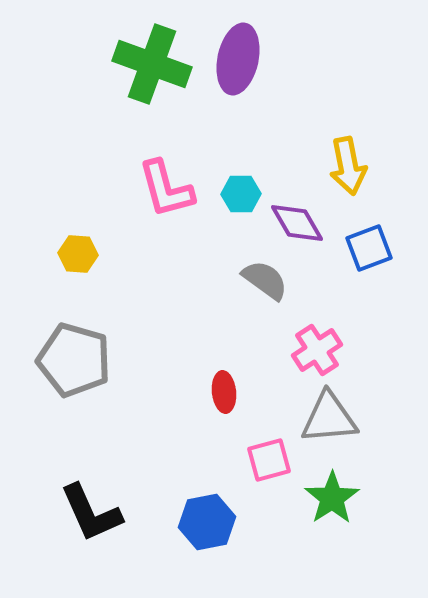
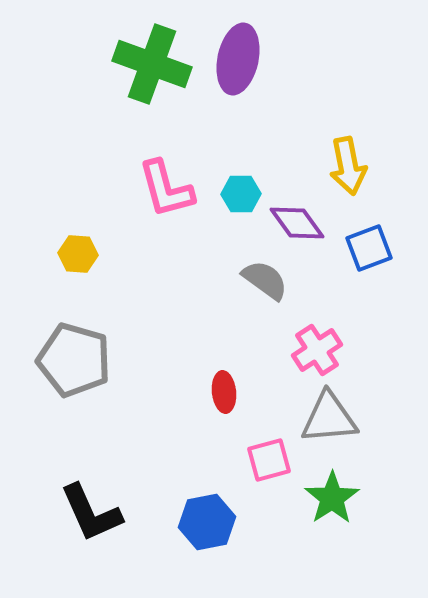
purple diamond: rotated 6 degrees counterclockwise
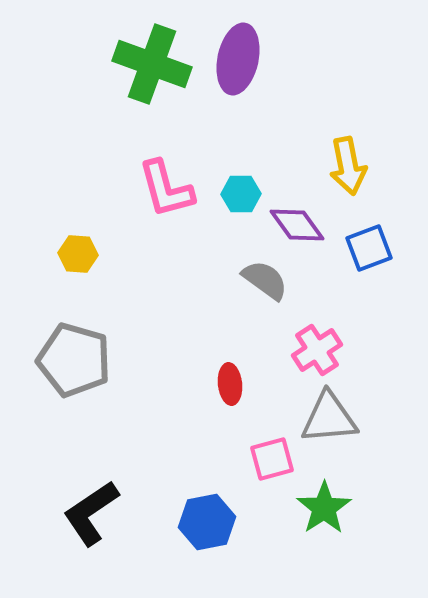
purple diamond: moved 2 px down
red ellipse: moved 6 px right, 8 px up
pink square: moved 3 px right, 1 px up
green star: moved 8 px left, 10 px down
black L-shape: rotated 80 degrees clockwise
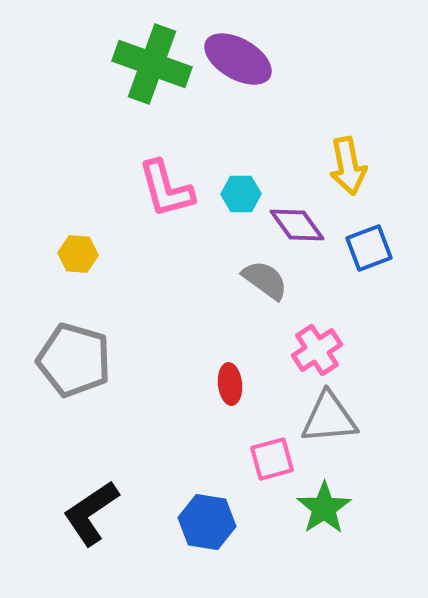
purple ellipse: rotated 72 degrees counterclockwise
blue hexagon: rotated 20 degrees clockwise
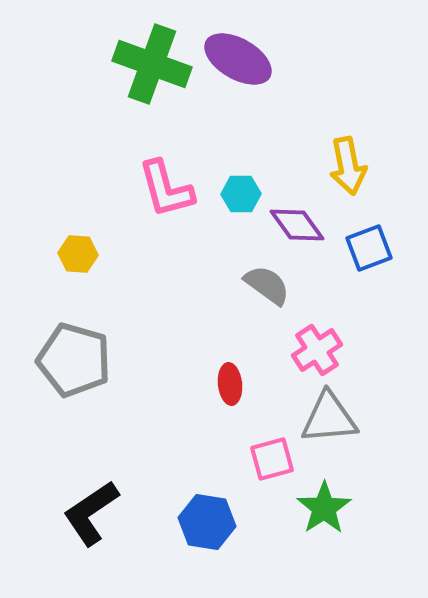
gray semicircle: moved 2 px right, 5 px down
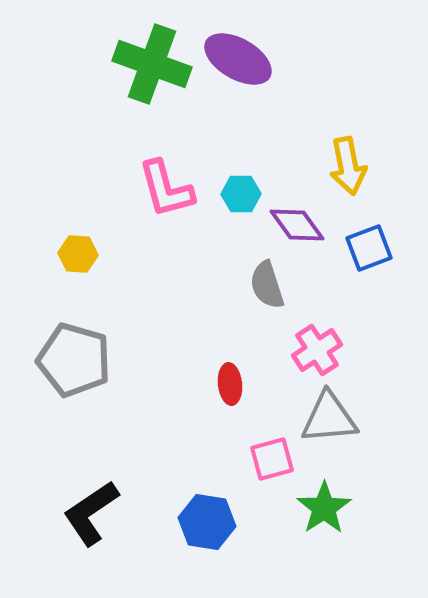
gray semicircle: rotated 144 degrees counterclockwise
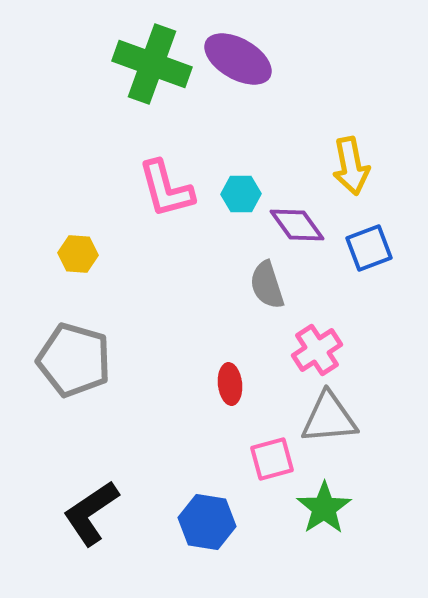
yellow arrow: moved 3 px right
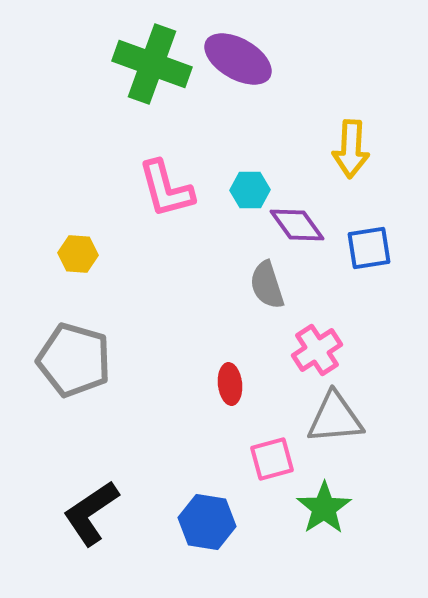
yellow arrow: moved 17 px up; rotated 14 degrees clockwise
cyan hexagon: moved 9 px right, 4 px up
blue square: rotated 12 degrees clockwise
gray triangle: moved 6 px right
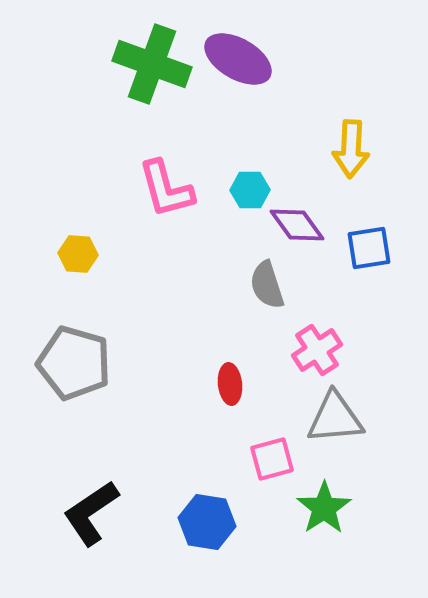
gray pentagon: moved 3 px down
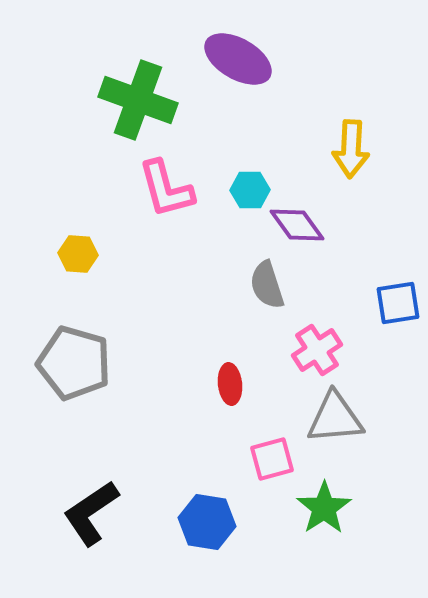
green cross: moved 14 px left, 36 px down
blue square: moved 29 px right, 55 px down
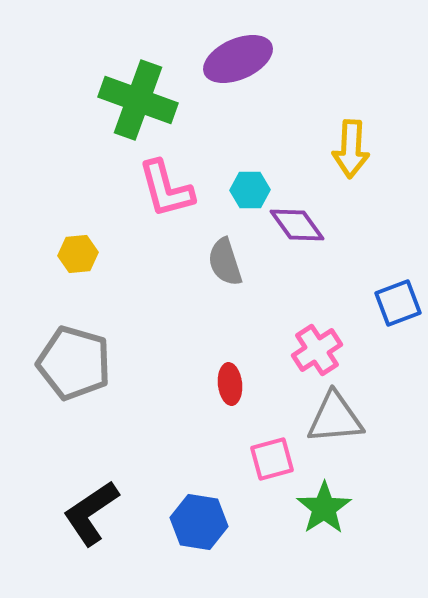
purple ellipse: rotated 54 degrees counterclockwise
yellow hexagon: rotated 9 degrees counterclockwise
gray semicircle: moved 42 px left, 23 px up
blue square: rotated 12 degrees counterclockwise
blue hexagon: moved 8 px left
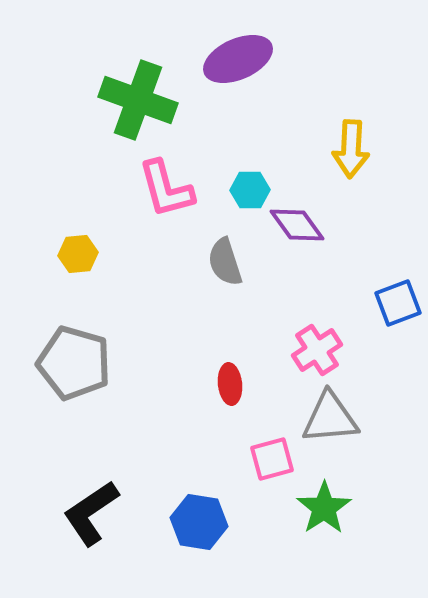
gray triangle: moved 5 px left
